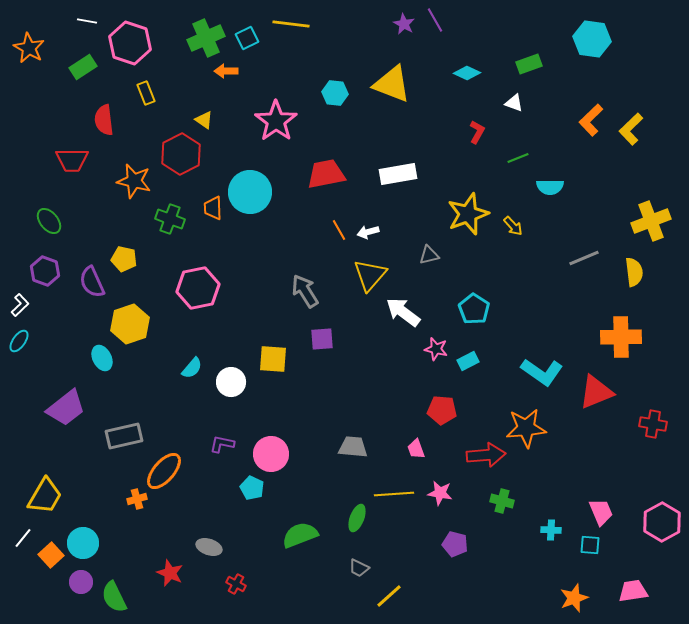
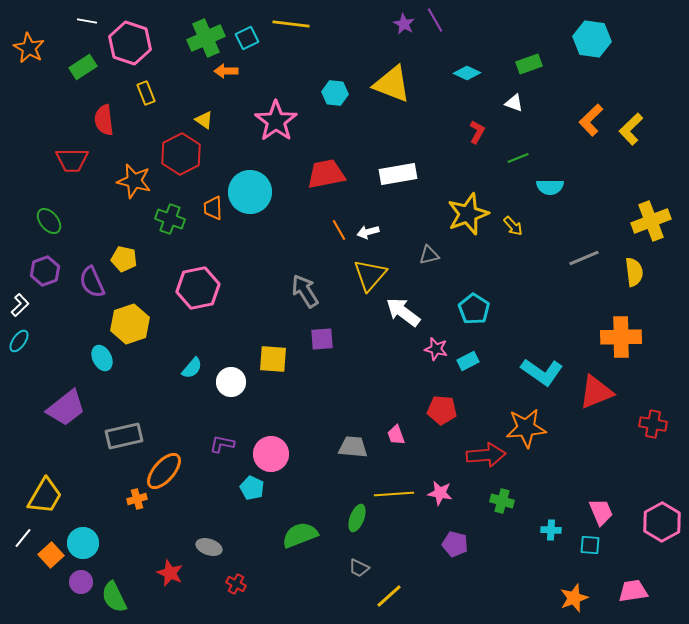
purple hexagon at (45, 271): rotated 20 degrees clockwise
pink trapezoid at (416, 449): moved 20 px left, 14 px up
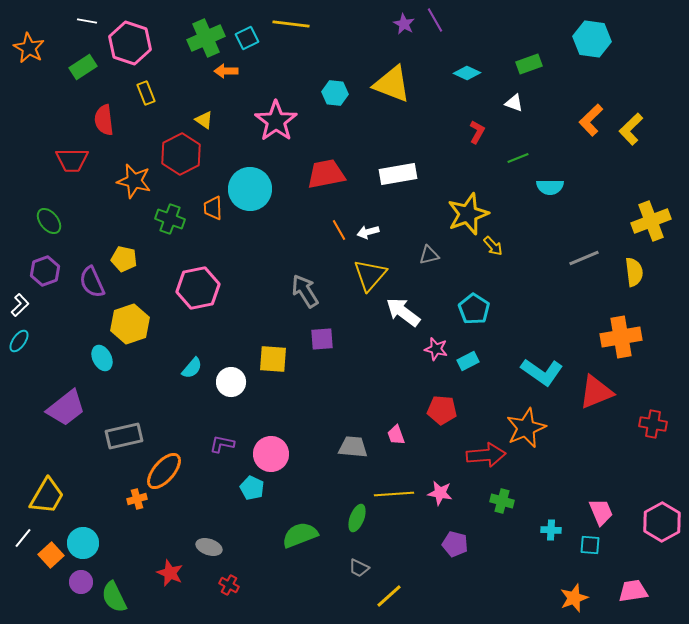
cyan circle at (250, 192): moved 3 px up
yellow arrow at (513, 226): moved 20 px left, 20 px down
orange cross at (621, 337): rotated 9 degrees counterclockwise
orange star at (526, 428): rotated 18 degrees counterclockwise
yellow trapezoid at (45, 496): moved 2 px right
red cross at (236, 584): moved 7 px left, 1 px down
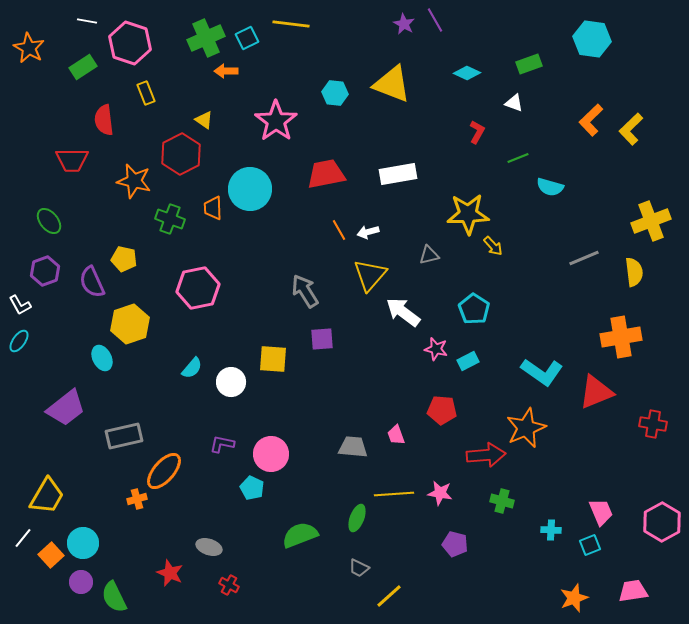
cyan semicircle at (550, 187): rotated 16 degrees clockwise
yellow star at (468, 214): rotated 18 degrees clockwise
white L-shape at (20, 305): rotated 105 degrees clockwise
cyan square at (590, 545): rotated 25 degrees counterclockwise
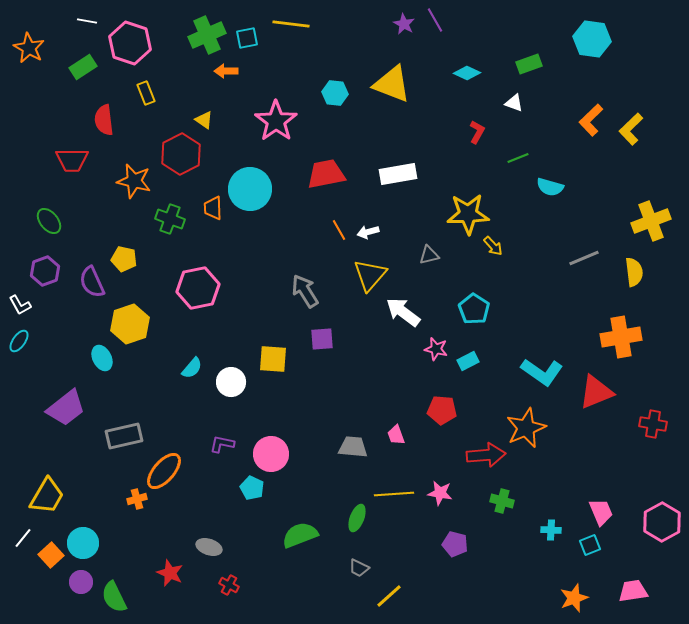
green cross at (206, 38): moved 1 px right, 3 px up
cyan square at (247, 38): rotated 15 degrees clockwise
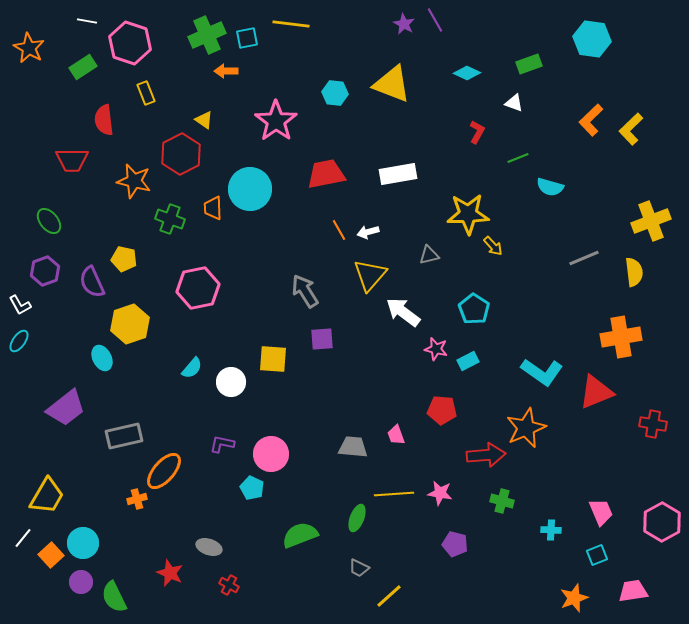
cyan square at (590, 545): moved 7 px right, 10 px down
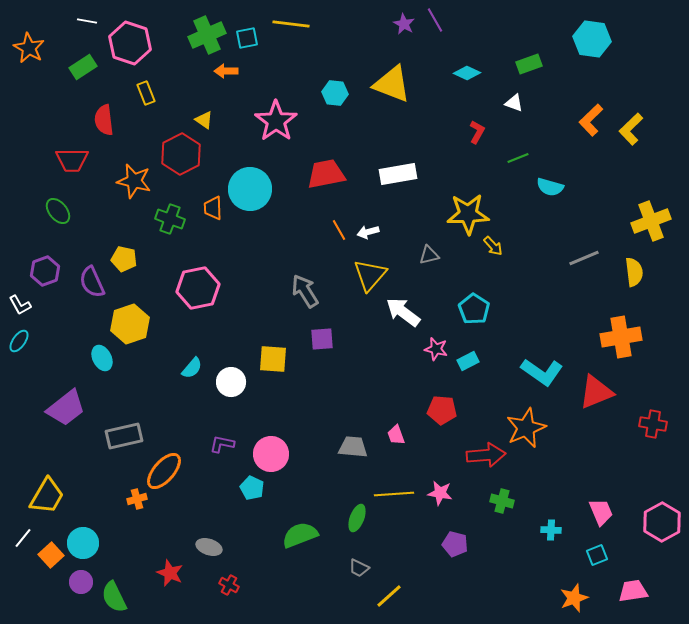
green ellipse at (49, 221): moved 9 px right, 10 px up
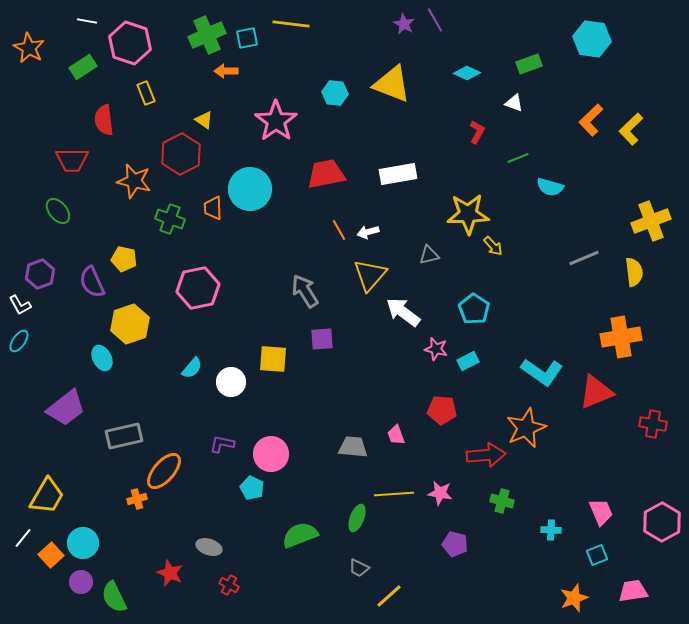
purple hexagon at (45, 271): moved 5 px left, 3 px down
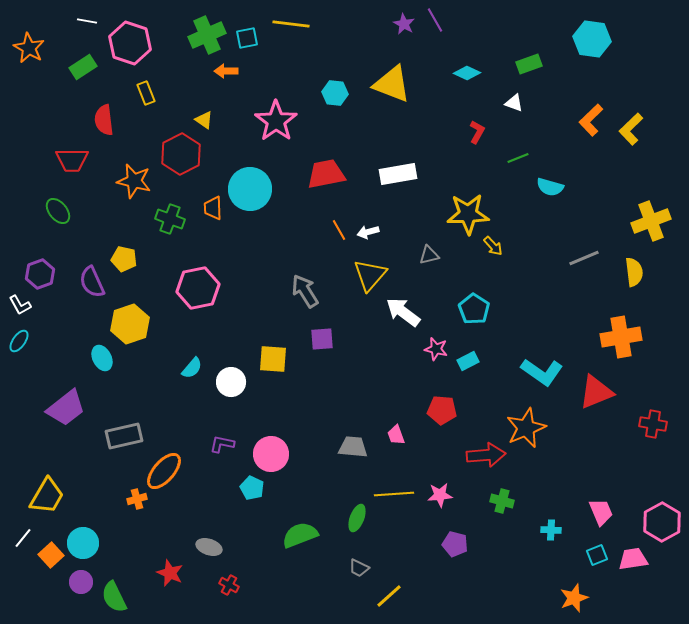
pink star at (440, 493): moved 2 px down; rotated 15 degrees counterclockwise
pink trapezoid at (633, 591): moved 32 px up
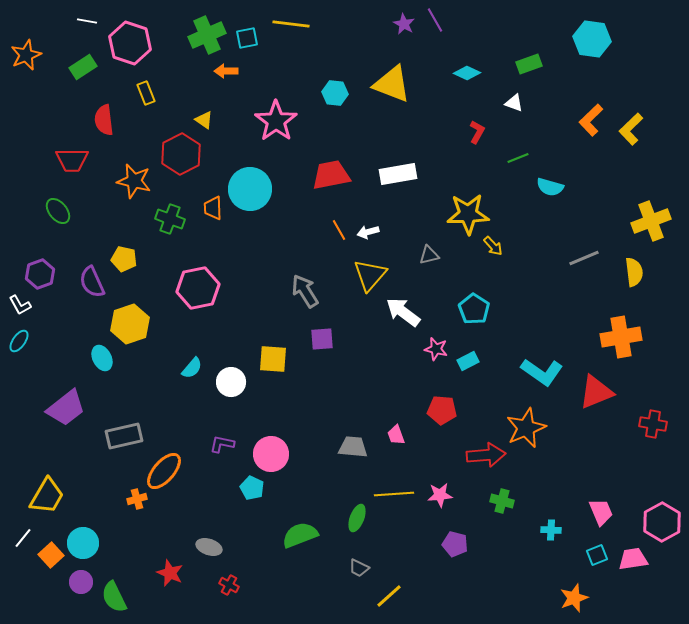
orange star at (29, 48): moved 3 px left, 7 px down; rotated 20 degrees clockwise
red trapezoid at (326, 174): moved 5 px right, 1 px down
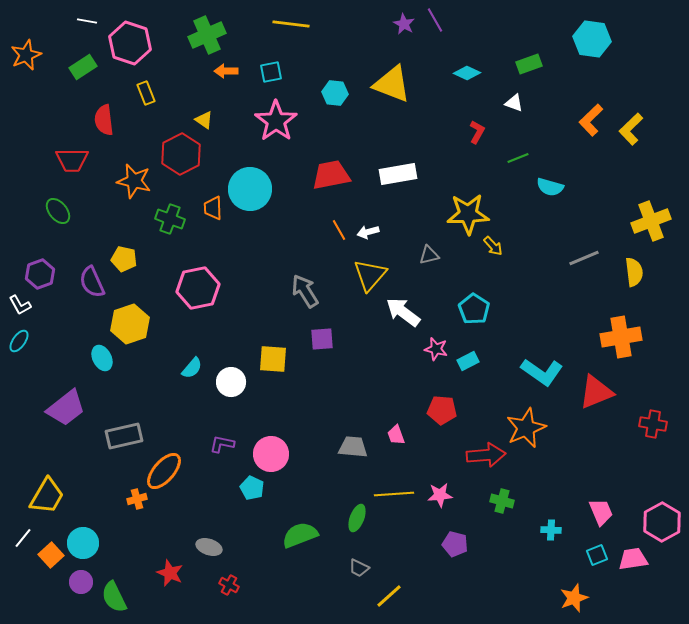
cyan square at (247, 38): moved 24 px right, 34 px down
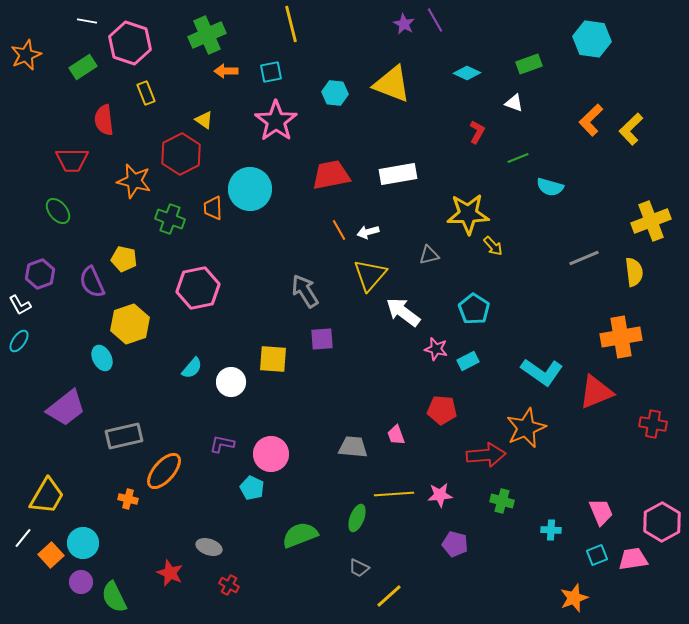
yellow line at (291, 24): rotated 69 degrees clockwise
orange cross at (137, 499): moved 9 px left; rotated 30 degrees clockwise
